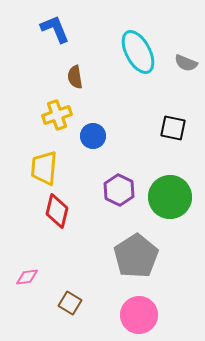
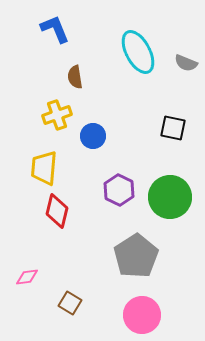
pink circle: moved 3 px right
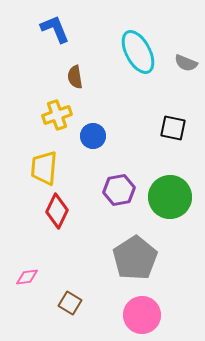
purple hexagon: rotated 24 degrees clockwise
red diamond: rotated 12 degrees clockwise
gray pentagon: moved 1 px left, 2 px down
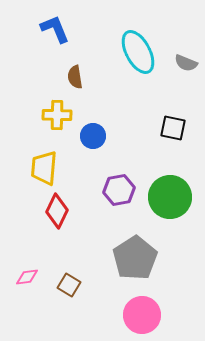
yellow cross: rotated 20 degrees clockwise
brown square: moved 1 px left, 18 px up
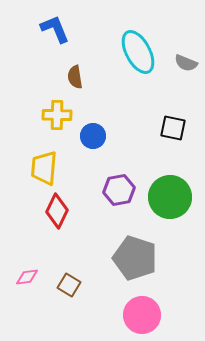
gray pentagon: rotated 21 degrees counterclockwise
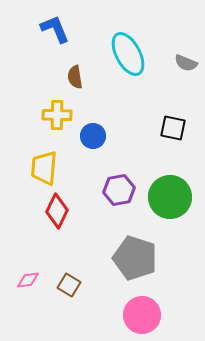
cyan ellipse: moved 10 px left, 2 px down
pink diamond: moved 1 px right, 3 px down
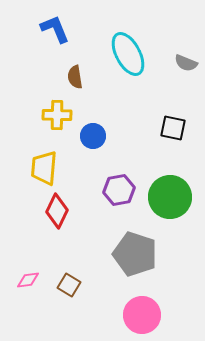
gray pentagon: moved 4 px up
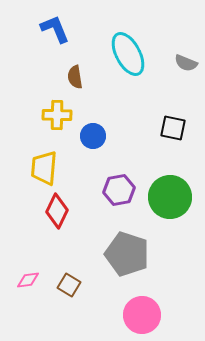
gray pentagon: moved 8 px left
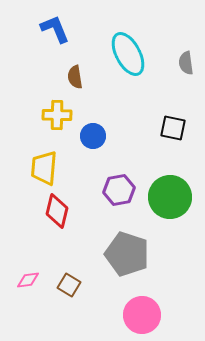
gray semicircle: rotated 60 degrees clockwise
red diamond: rotated 12 degrees counterclockwise
